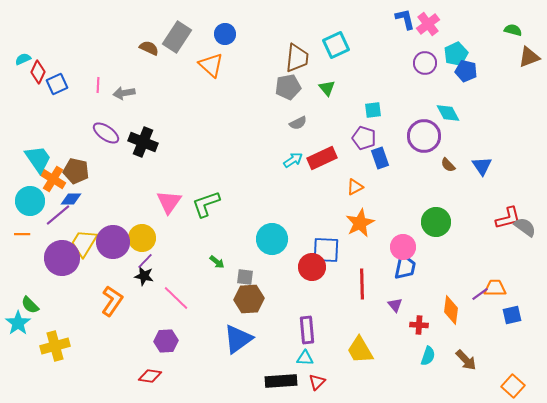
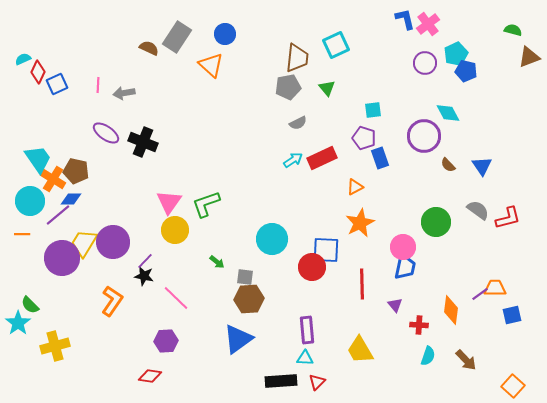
gray semicircle at (525, 227): moved 47 px left, 17 px up
yellow circle at (142, 238): moved 33 px right, 8 px up
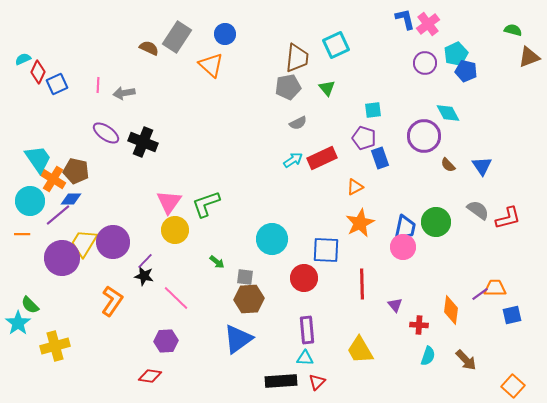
red circle at (312, 267): moved 8 px left, 11 px down
blue trapezoid at (405, 267): moved 39 px up
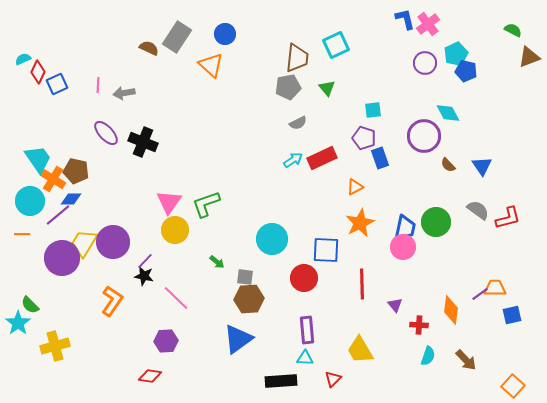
green semicircle at (513, 30): rotated 12 degrees clockwise
purple ellipse at (106, 133): rotated 12 degrees clockwise
red triangle at (317, 382): moved 16 px right, 3 px up
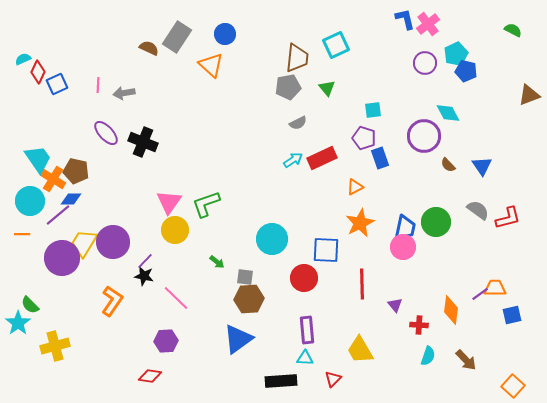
brown triangle at (529, 57): moved 38 px down
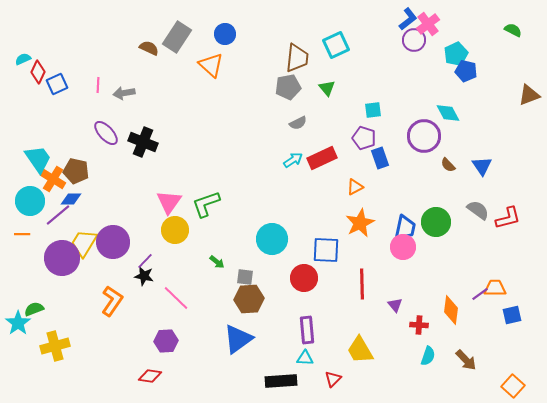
blue L-shape at (405, 19): moved 3 px right; rotated 65 degrees clockwise
purple circle at (425, 63): moved 11 px left, 23 px up
green semicircle at (30, 305): moved 4 px right, 4 px down; rotated 114 degrees clockwise
